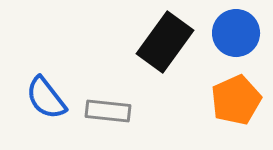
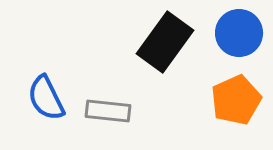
blue circle: moved 3 px right
blue semicircle: rotated 12 degrees clockwise
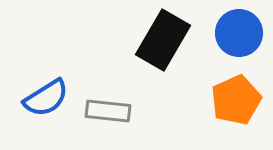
black rectangle: moved 2 px left, 2 px up; rotated 6 degrees counterclockwise
blue semicircle: rotated 96 degrees counterclockwise
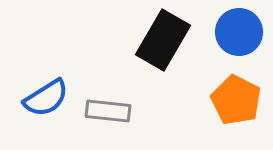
blue circle: moved 1 px up
orange pentagon: rotated 21 degrees counterclockwise
